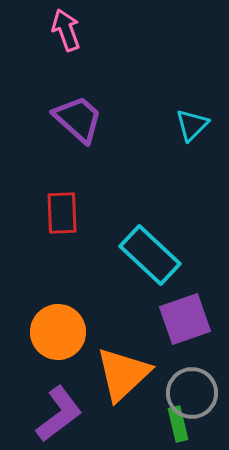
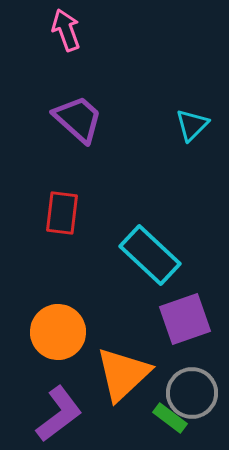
red rectangle: rotated 9 degrees clockwise
green rectangle: moved 8 px left, 6 px up; rotated 40 degrees counterclockwise
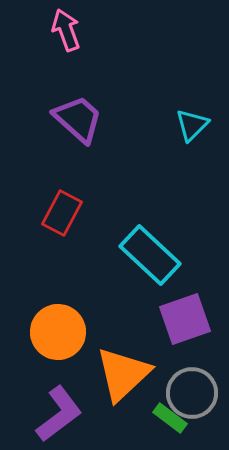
red rectangle: rotated 21 degrees clockwise
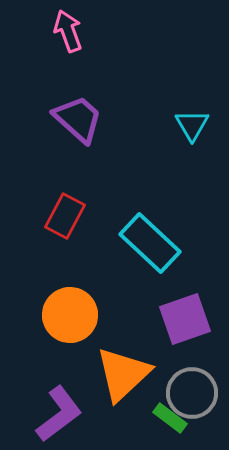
pink arrow: moved 2 px right, 1 px down
cyan triangle: rotated 15 degrees counterclockwise
red rectangle: moved 3 px right, 3 px down
cyan rectangle: moved 12 px up
orange circle: moved 12 px right, 17 px up
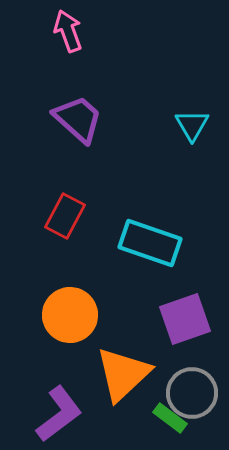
cyan rectangle: rotated 24 degrees counterclockwise
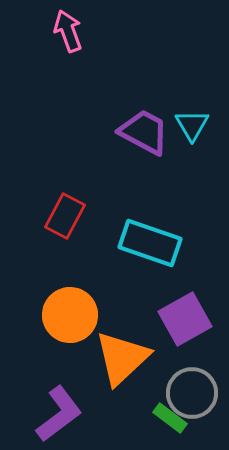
purple trapezoid: moved 66 px right, 13 px down; rotated 14 degrees counterclockwise
purple square: rotated 10 degrees counterclockwise
orange triangle: moved 1 px left, 16 px up
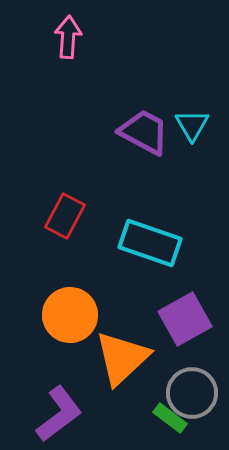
pink arrow: moved 6 px down; rotated 24 degrees clockwise
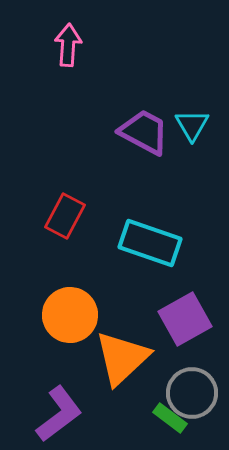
pink arrow: moved 8 px down
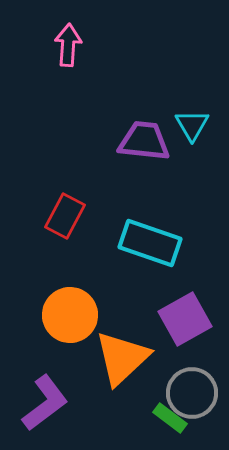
purple trapezoid: moved 9 px down; rotated 22 degrees counterclockwise
purple L-shape: moved 14 px left, 11 px up
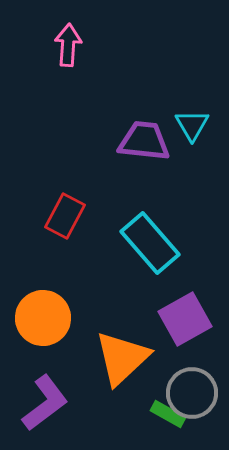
cyan rectangle: rotated 30 degrees clockwise
orange circle: moved 27 px left, 3 px down
green rectangle: moved 2 px left, 4 px up; rotated 8 degrees counterclockwise
